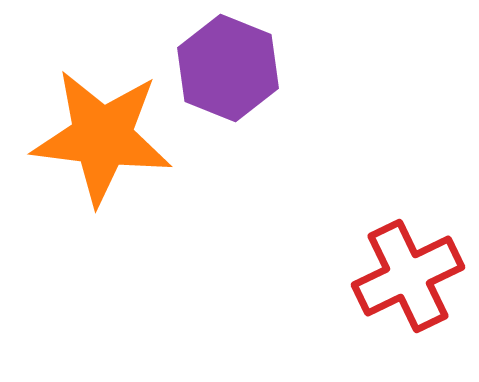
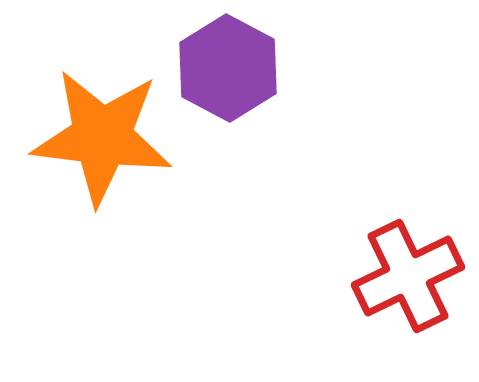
purple hexagon: rotated 6 degrees clockwise
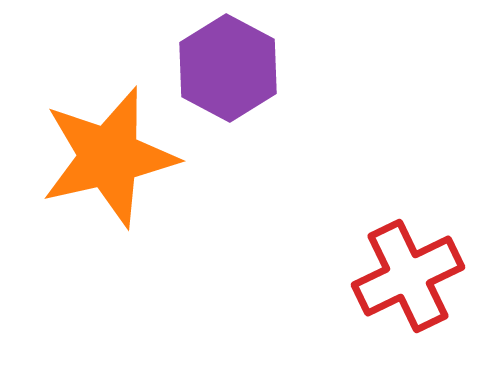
orange star: moved 7 px right, 20 px down; rotated 20 degrees counterclockwise
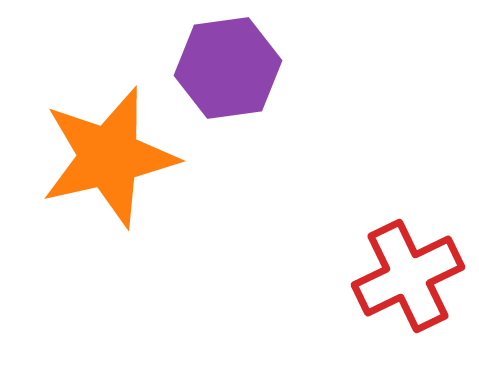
purple hexagon: rotated 24 degrees clockwise
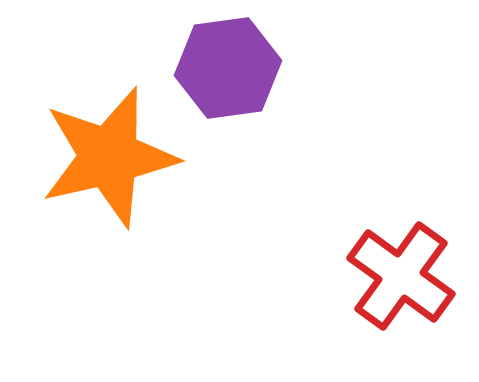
red cross: moved 7 px left; rotated 28 degrees counterclockwise
